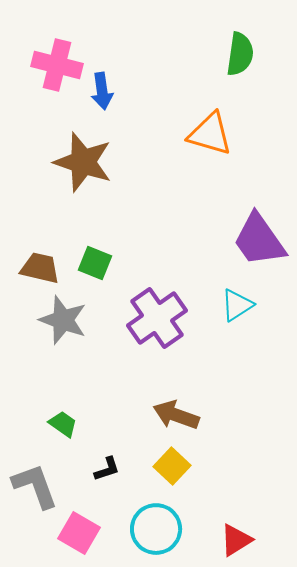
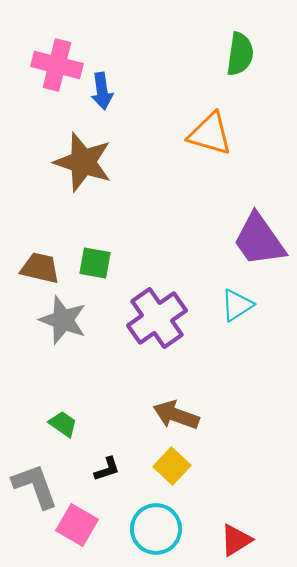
green square: rotated 12 degrees counterclockwise
pink square: moved 2 px left, 8 px up
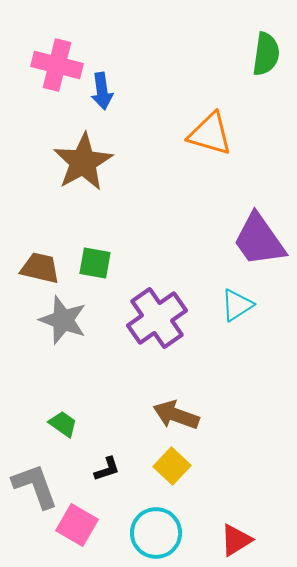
green semicircle: moved 26 px right
brown star: rotated 24 degrees clockwise
cyan circle: moved 4 px down
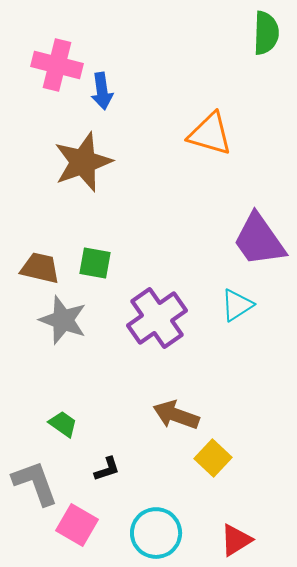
green semicircle: moved 21 px up; rotated 6 degrees counterclockwise
brown star: rotated 10 degrees clockwise
yellow square: moved 41 px right, 8 px up
gray L-shape: moved 3 px up
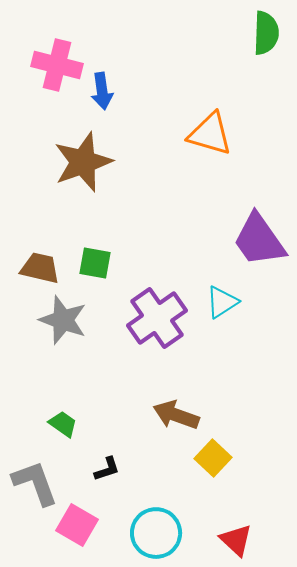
cyan triangle: moved 15 px left, 3 px up
red triangle: rotated 45 degrees counterclockwise
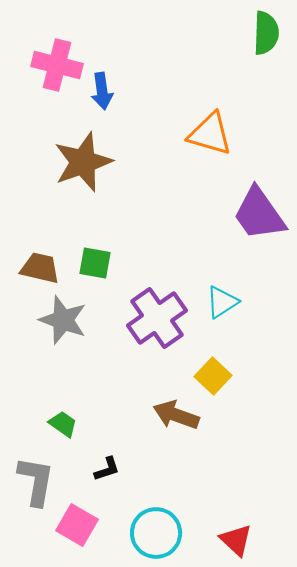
purple trapezoid: moved 26 px up
yellow square: moved 82 px up
gray L-shape: moved 1 px right, 2 px up; rotated 30 degrees clockwise
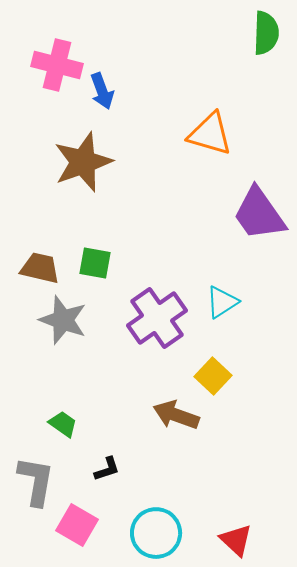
blue arrow: rotated 12 degrees counterclockwise
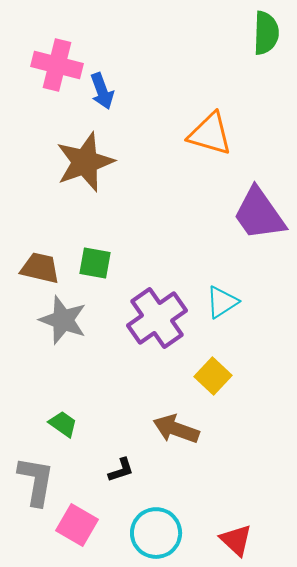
brown star: moved 2 px right
brown arrow: moved 14 px down
black L-shape: moved 14 px right, 1 px down
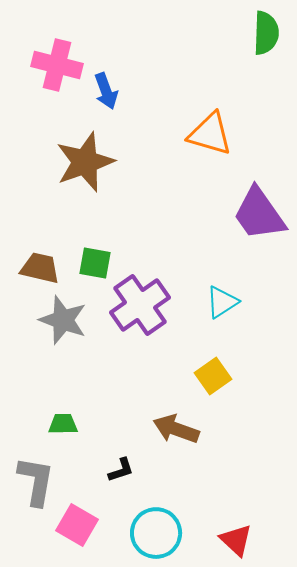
blue arrow: moved 4 px right
purple cross: moved 17 px left, 13 px up
yellow square: rotated 12 degrees clockwise
green trapezoid: rotated 36 degrees counterclockwise
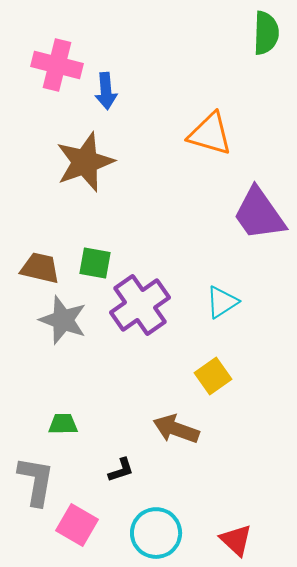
blue arrow: rotated 15 degrees clockwise
